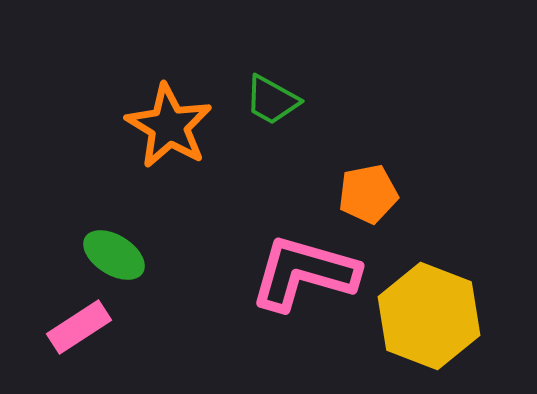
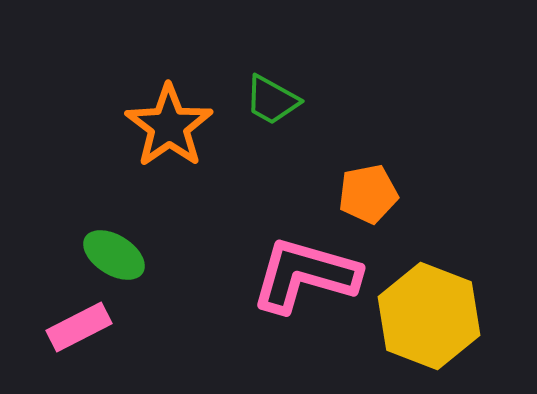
orange star: rotated 6 degrees clockwise
pink L-shape: moved 1 px right, 2 px down
pink rectangle: rotated 6 degrees clockwise
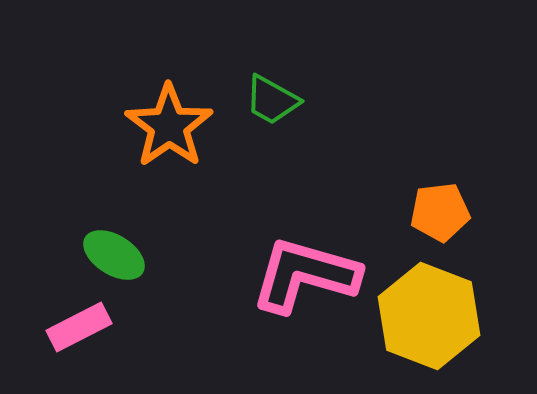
orange pentagon: moved 72 px right, 18 px down; rotated 4 degrees clockwise
